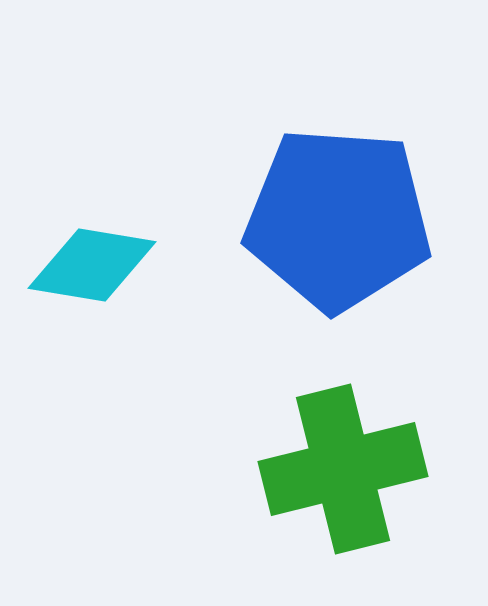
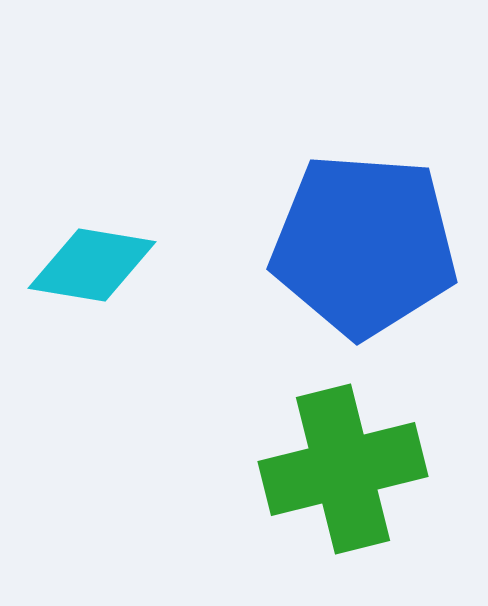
blue pentagon: moved 26 px right, 26 px down
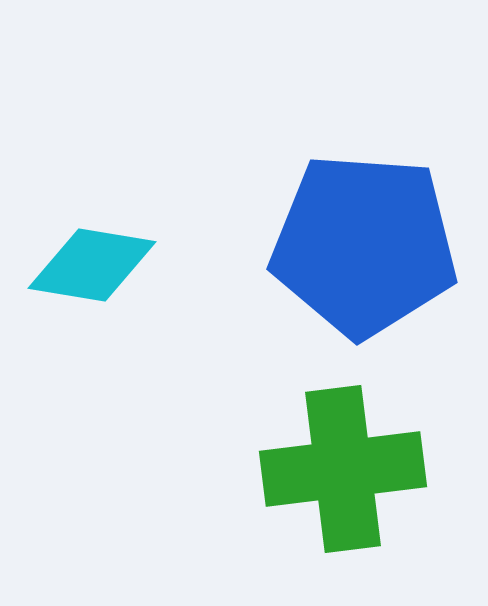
green cross: rotated 7 degrees clockwise
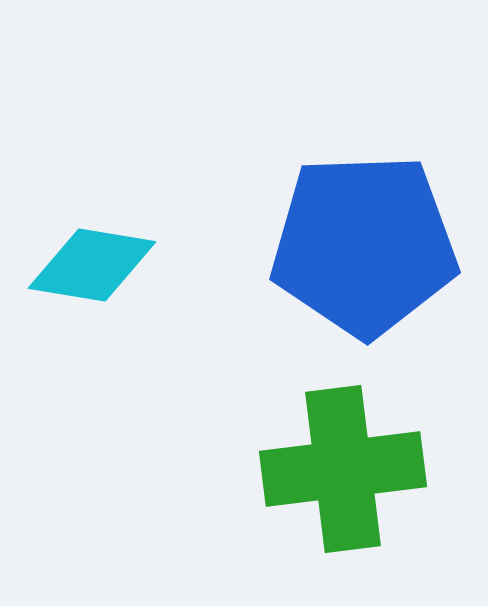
blue pentagon: rotated 6 degrees counterclockwise
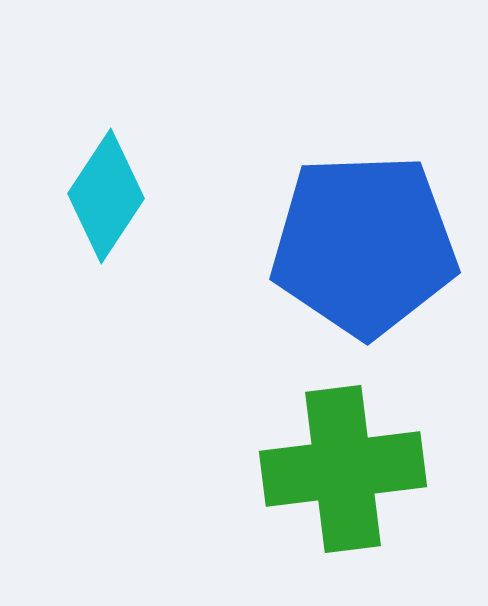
cyan diamond: moved 14 px right, 69 px up; rotated 66 degrees counterclockwise
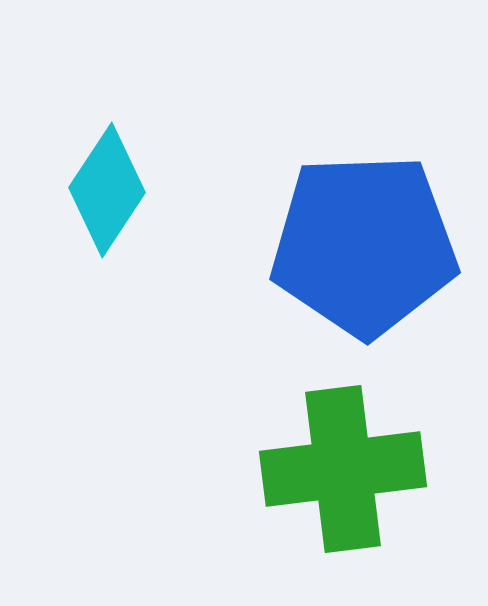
cyan diamond: moved 1 px right, 6 px up
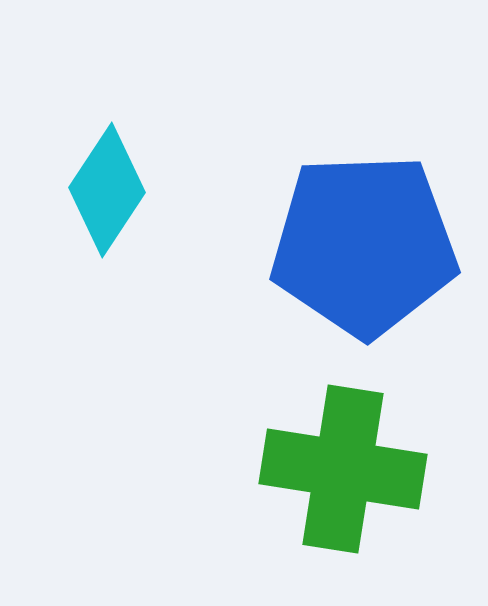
green cross: rotated 16 degrees clockwise
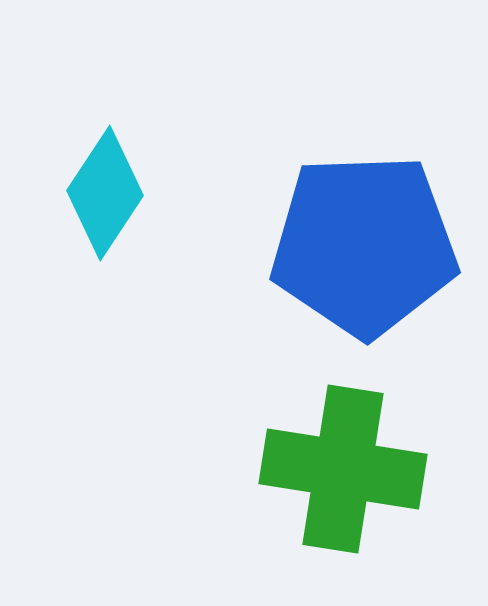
cyan diamond: moved 2 px left, 3 px down
